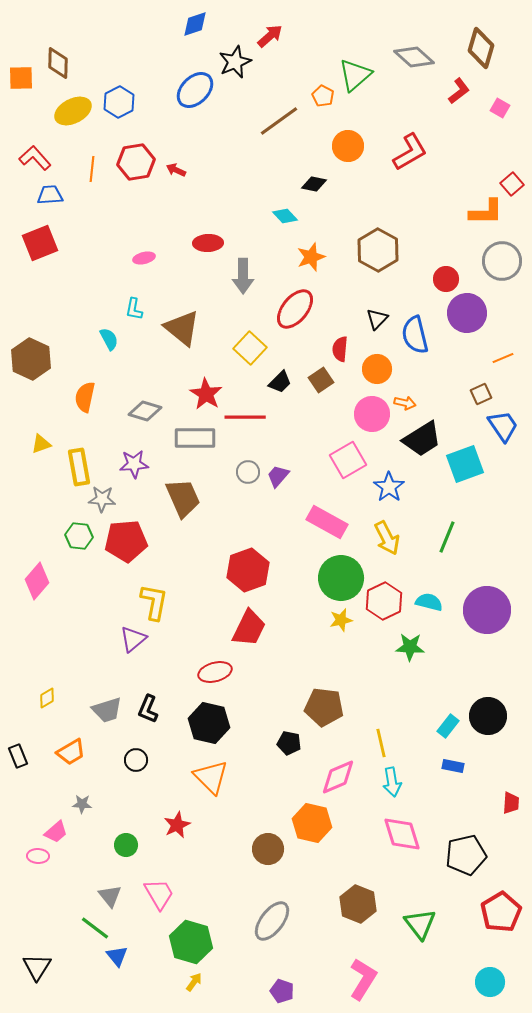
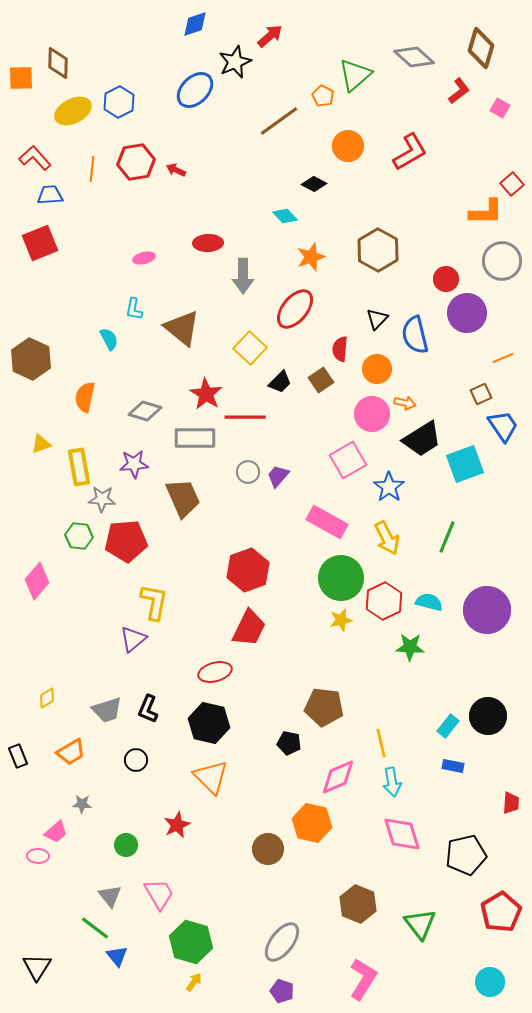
black diamond at (314, 184): rotated 15 degrees clockwise
gray ellipse at (272, 921): moved 10 px right, 21 px down
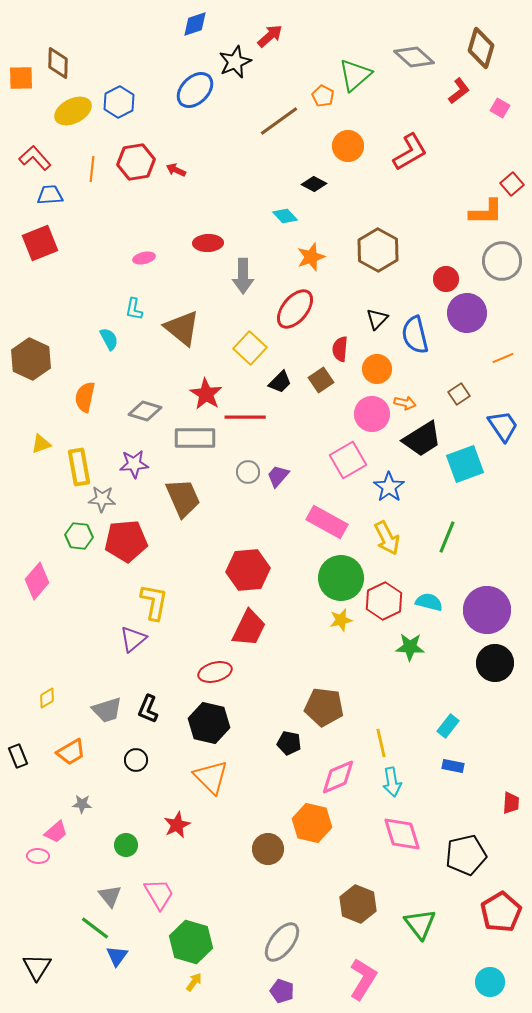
brown square at (481, 394): moved 22 px left; rotated 10 degrees counterclockwise
red hexagon at (248, 570): rotated 15 degrees clockwise
black circle at (488, 716): moved 7 px right, 53 px up
blue triangle at (117, 956): rotated 15 degrees clockwise
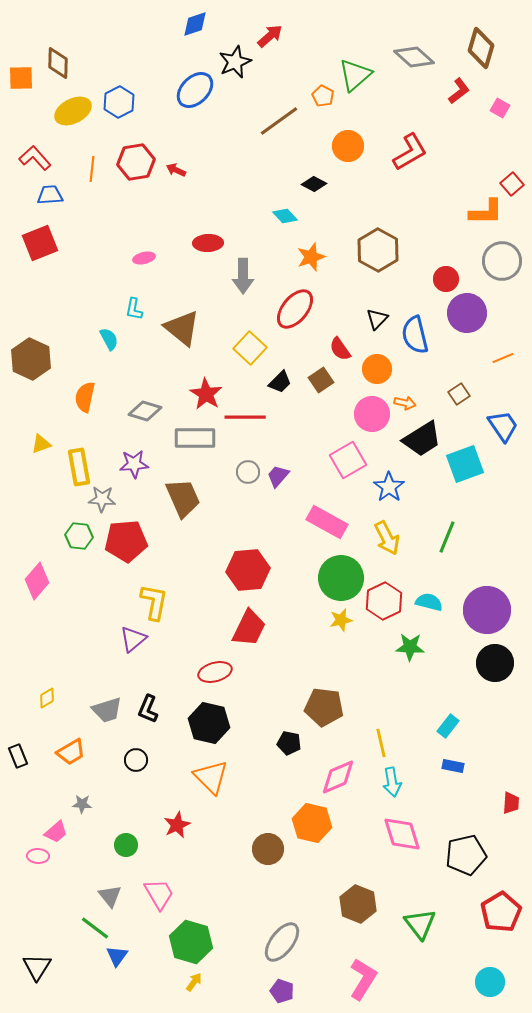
red semicircle at (340, 349): rotated 40 degrees counterclockwise
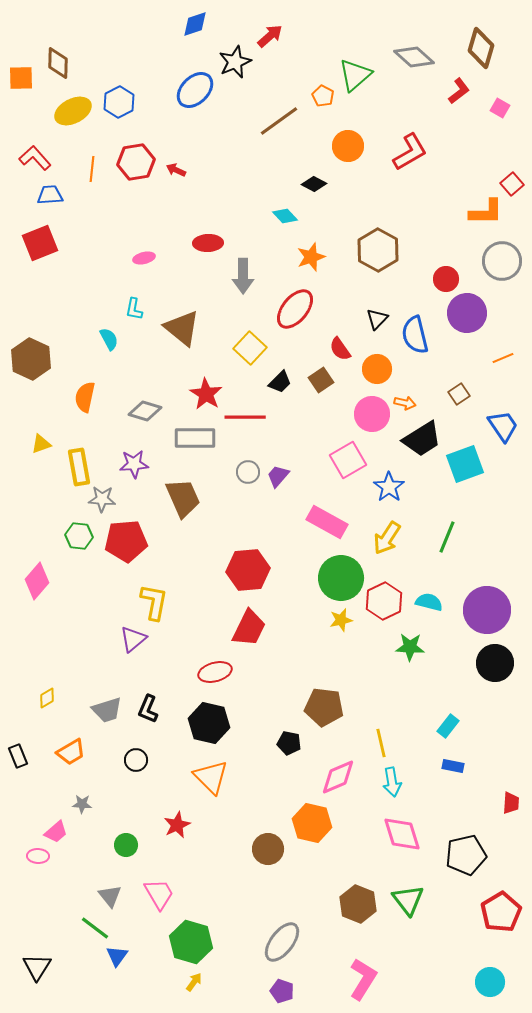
yellow arrow at (387, 538): rotated 60 degrees clockwise
green triangle at (420, 924): moved 12 px left, 24 px up
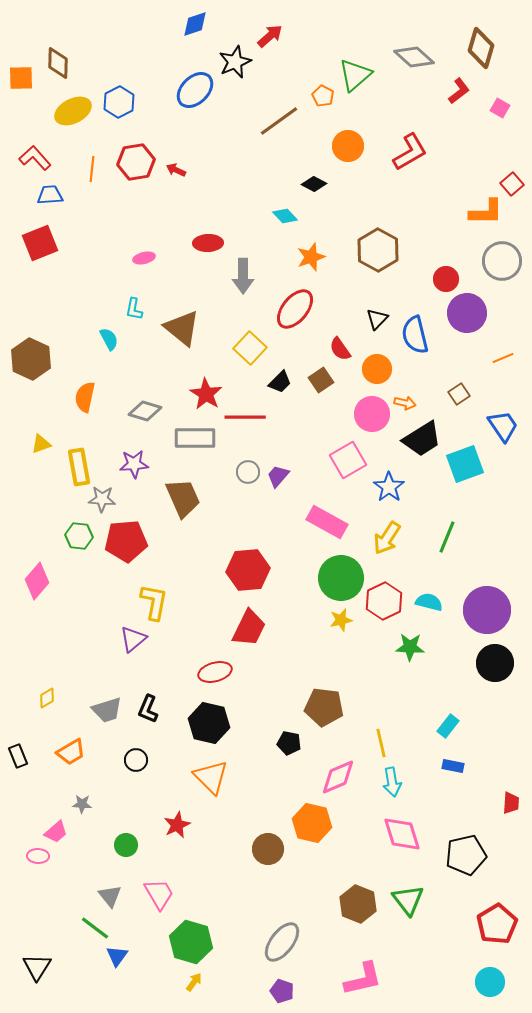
red pentagon at (501, 912): moved 4 px left, 12 px down
pink L-shape at (363, 979): rotated 45 degrees clockwise
